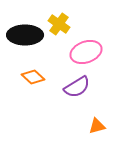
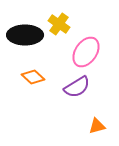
pink ellipse: rotated 36 degrees counterclockwise
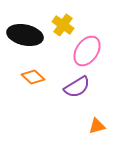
yellow cross: moved 4 px right, 1 px down
black ellipse: rotated 12 degrees clockwise
pink ellipse: moved 1 px right, 1 px up
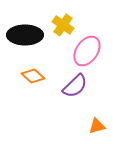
black ellipse: rotated 12 degrees counterclockwise
orange diamond: moved 1 px up
purple semicircle: moved 2 px left, 1 px up; rotated 12 degrees counterclockwise
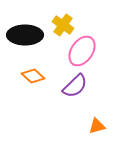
pink ellipse: moved 5 px left
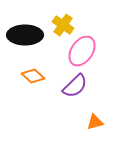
orange triangle: moved 2 px left, 4 px up
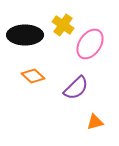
pink ellipse: moved 8 px right, 7 px up
purple semicircle: moved 1 px right, 2 px down
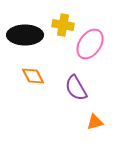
yellow cross: rotated 25 degrees counterclockwise
orange diamond: rotated 20 degrees clockwise
purple semicircle: rotated 104 degrees clockwise
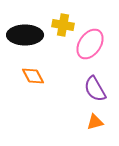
purple semicircle: moved 19 px right, 1 px down
